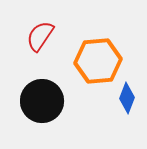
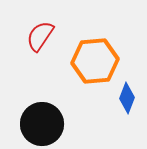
orange hexagon: moved 3 px left
black circle: moved 23 px down
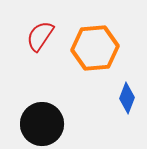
orange hexagon: moved 13 px up
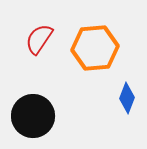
red semicircle: moved 1 px left, 3 px down
black circle: moved 9 px left, 8 px up
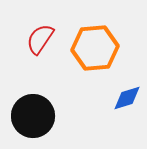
red semicircle: moved 1 px right
blue diamond: rotated 52 degrees clockwise
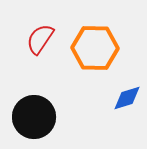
orange hexagon: rotated 6 degrees clockwise
black circle: moved 1 px right, 1 px down
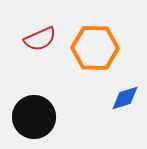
red semicircle: rotated 148 degrees counterclockwise
blue diamond: moved 2 px left
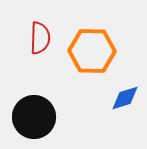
red semicircle: moved 1 px up; rotated 64 degrees counterclockwise
orange hexagon: moved 3 px left, 3 px down
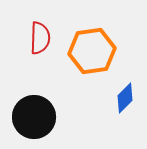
orange hexagon: rotated 9 degrees counterclockwise
blue diamond: rotated 28 degrees counterclockwise
